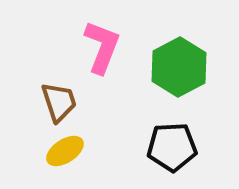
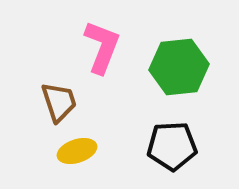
green hexagon: rotated 22 degrees clockwise
black pentagon: moved 1 px up
yellow ellipse: moved 12 px right; rotated 15 degrees clockwise
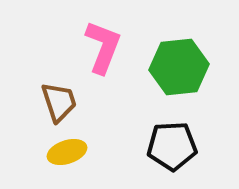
pink L-shape: moved 1 px right
yellow ellipse: moved 10 px left, 1 px down
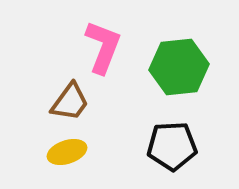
brown trapezoid: moved 11 px right; rotated 54 degrees clockwise
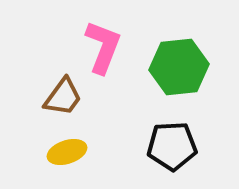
brown trapezoid: moved 7 px left, 5 px up
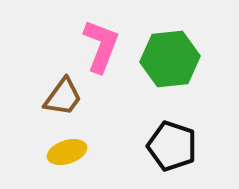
pink L-shape: moved 2 px left, 1 px up
green hexagon: moved 9 px left, 8 px up
black pentagon: rotated 21 degrees clockwise
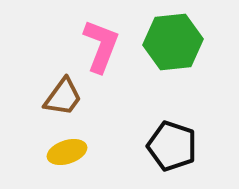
green hexagon: moved 3 px right, 17 px up
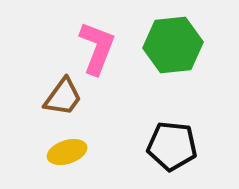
green hexagon: moved 3 px down
pink L-shape: moved 4 px left, 2 px down
black pentagon: rotated 12 degrees counterclockwise
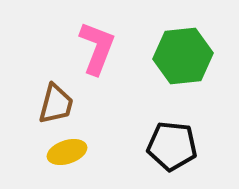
green hexagon: moved 10 px right, 11 px down
brown trapezoid: moved 7 px left, 7 px down; rotated 21 degrees counterclockwise
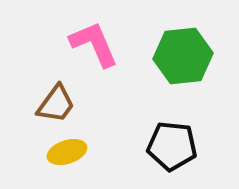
pink L-shape: moved 3 px left, 4 px up; rotated 44 degrees counterclockwise
brown trapezoid: rotated 21 degrees clockwise
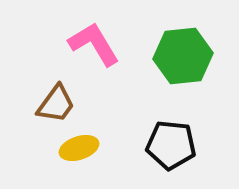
pink L-shape: rotated 8 degrees counterclockwise
black pentagon: moved 1 px left, 1 px up
yellow ellipse: moved 12 px right, 4 px up
